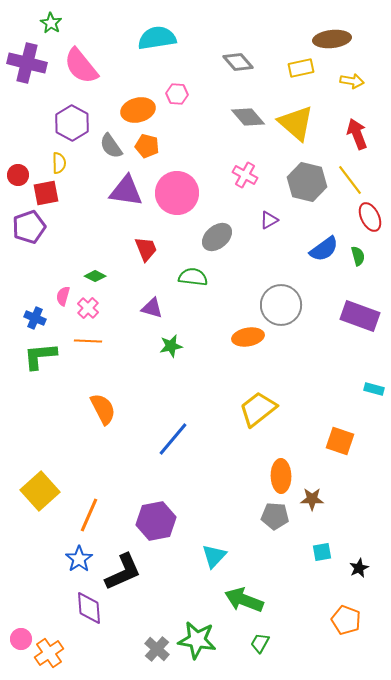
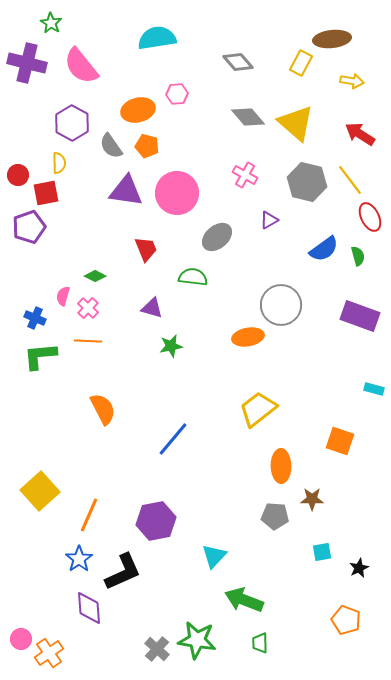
yellow rectangle at (301, 68): moved 5 px up; rotated 50 degrees counterclockwise
pink hexagon at (177, 94): rotated 10 degrees counterclockwise
red arrow at (357, 134): moved 3 px right; rotated 36 degrees counterclockwise
orange ellipse at (281, 476): moved 10 px up
green trapezoid at (260, 643): rotated 30 degrees counterclockwise
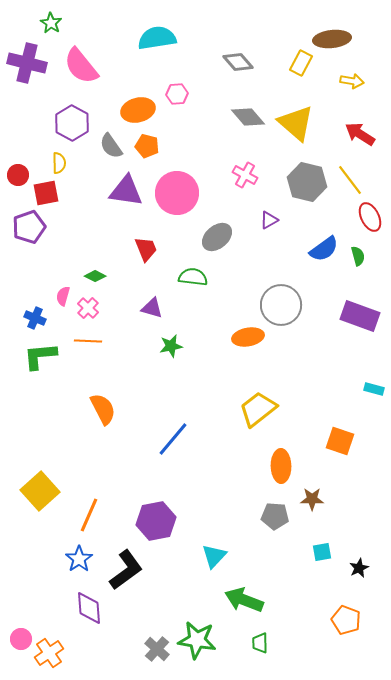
black L-shape at (123, 572): moved 3 px right, 2 px up; rotated 12 degrees counterclockwise
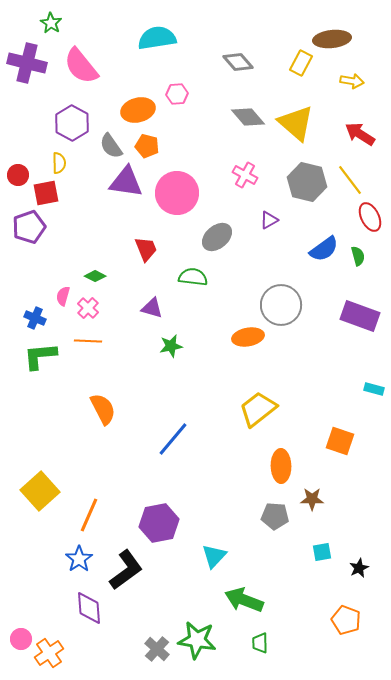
purple triangle at (126, 191): moved 9 px up
purple hexagon at (156, 521): moved 3 px right, 2 px down
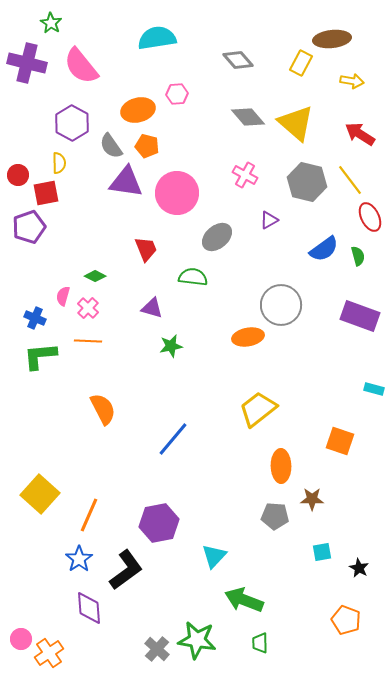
gray diamond at (238, 62): moved 2 px up
yellow square at (40, 491): moved 3 px down; rotated 6 degrees counterclockwise
black star at (359, 568): rotated 18 degrees counterclockwise
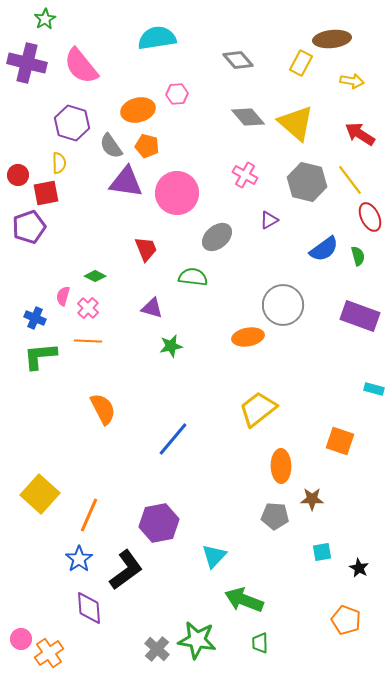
green star at (51, 23): moved 6 px left, 4 px up; rotated 10 degrees clockwise
purple hexagon at (72, 123): rotated 12 degrees counterclockwise
gray circle at (281, 305): moved 2 px right
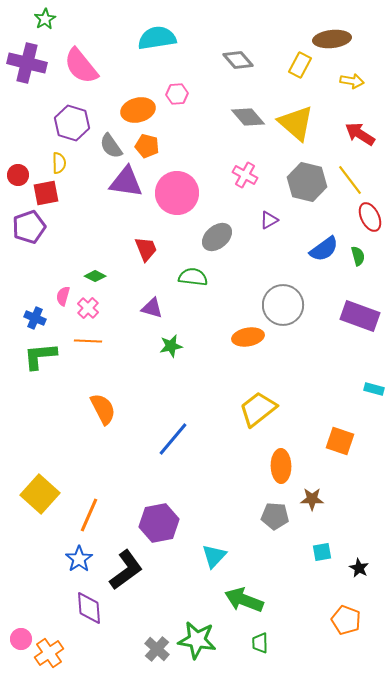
yellow rectangle at (301, 63): moved 1 px left, 2 px down
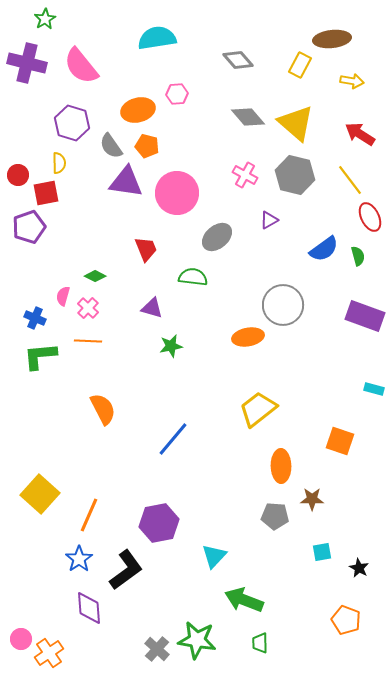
gray hexagon at (307, 182): moved 12 px left, 7 px up
purple rectangle at (360, 316): moved 5 px right
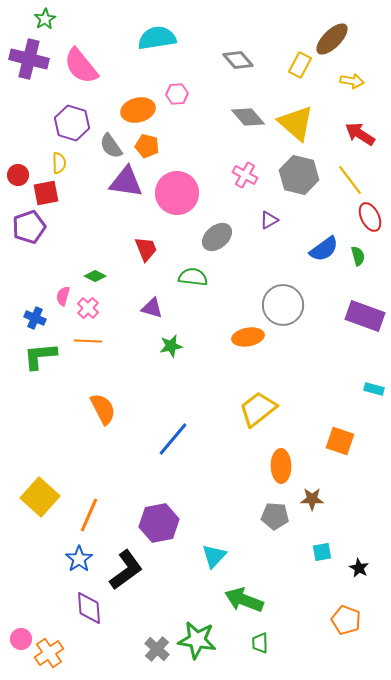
brown ellipse at (332, 39): rotated 39 degrees counterclockwise
purple cross at (27, 63): moved 2 px right, 4 px up
gray hexagon at (295, 175): moved 4 px right
yellow square at (40, 494): moved 3 px down
